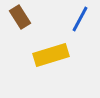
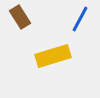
yellow rectangle: moved 2 px right, 1 px down
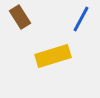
blue line: moved 1 px right
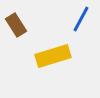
brown rectangle: moved 4 px left, 8 px down
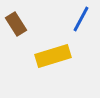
brown rectangle: moved 1 px up
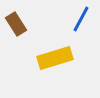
yellow rectangle: moved 2 px right, 2 px down
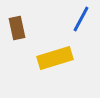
brown rectangle: moved 1 px right, 4 px down; rotated 20 degrees clockwise
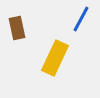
yellow rectangle: rotated 48 degrees counterclockwise
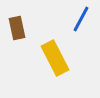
yellow rectangle: rotated 52 degrees counterclockwise
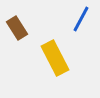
brown rectangle: rotated 20 degrees counterclockwise
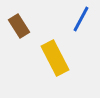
brown rectangle: moved 2 px right, 2 px up
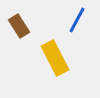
blue line: moved 4 px left, 1 px down
